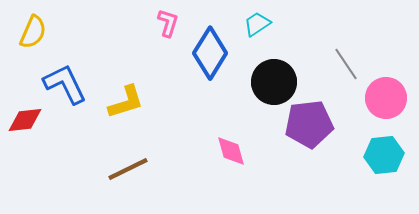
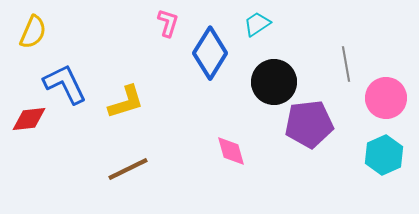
gray line: rotated 24 degrees clockwise
red diamond: moved 4 px right, 1 px up
cyan hexagon: rotated 18 degrees counterclockwise
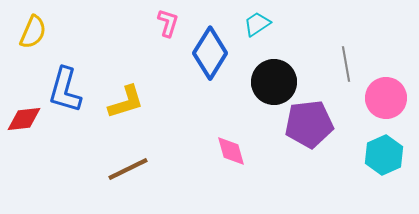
blue L-shape: moved 6 px down; rotated 138 degrees counterclockwise
red diamond: moved 5 px left
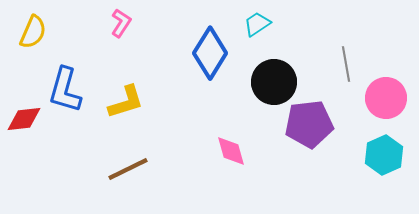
pink L-shape: moved 47 px left; rotated 16 degrees clockwise
